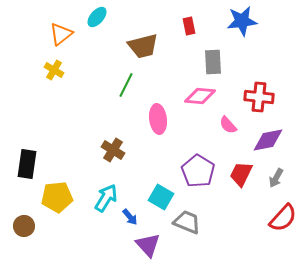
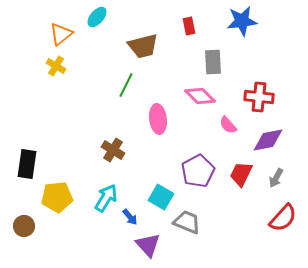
yellow cross: moved 2 px right, 4 px up
pink diamond: rotated 40 degrees clockwise
purple pentagon: rotated 12 degrees clockwise
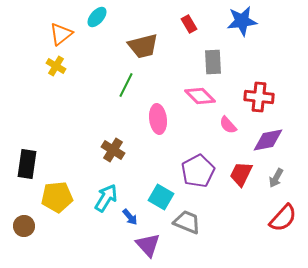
red rectangle: moved 2 px up; rotated 18 degrees counterclockwise
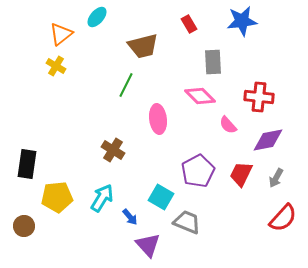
cyan arrow: moved 4 px left
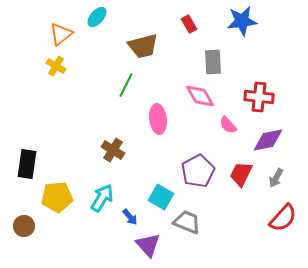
pink diamond: rotated 16 degrees clockwise
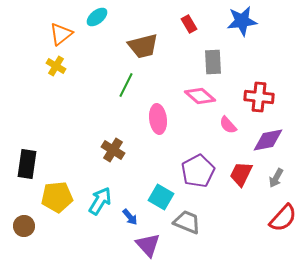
cyan ellipse: rotated 10 degrees clockwise
pink diamond: rotated 20 degrees counterclockwise
cyan arrow: moved 2 px left, 3 px down
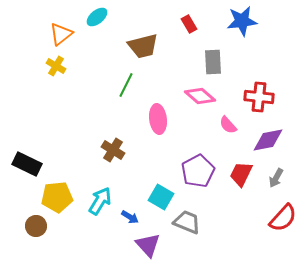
black rectangle: rotated 72 degrees counterclockwise
blue arrow: rotated 18 degrees counterclockwise
brown circle: moved 12 px right
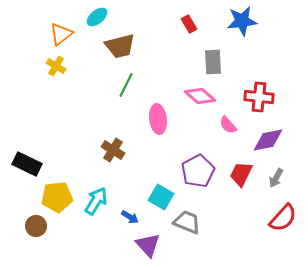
brown trapezoid: moved 23 px left
cyan arrow: moved 4 px left
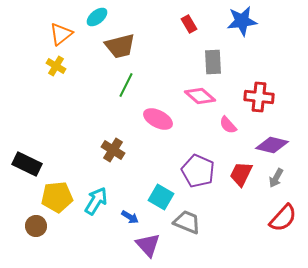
pink ellipse: rotated 56 degrees counterclockwise
purple diamond: moved 4 px right, 5 px down; rotated 24 degrees clockwise
purple pentagon: rotated 20 degrees counterclockwise
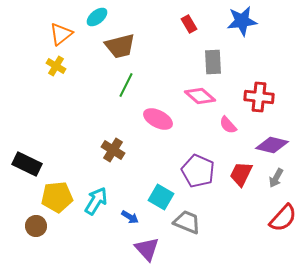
purple triangle: moved 1 px left, 4 px down
